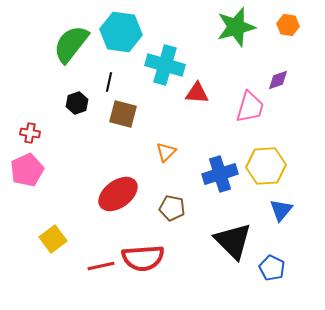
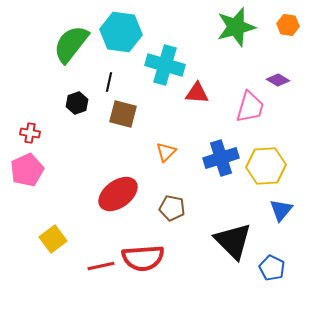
purple diamond: rotated 50 degrees clockwise
blue cross: moved 1 px right, 16 px up
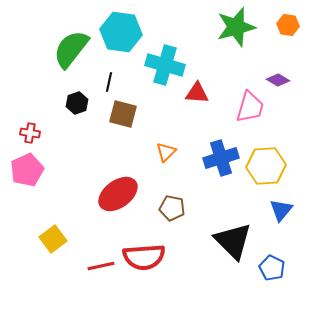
green semicircle: moved 5 px down
red semicircle: moved 1 px right, 1 px up
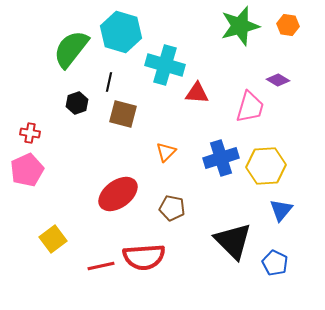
green star: moved 4 px right, 1 px up
cyan hexagon: rotated 9 degrees clockwise
blue pentagon: moved 3 px right, 5 px up
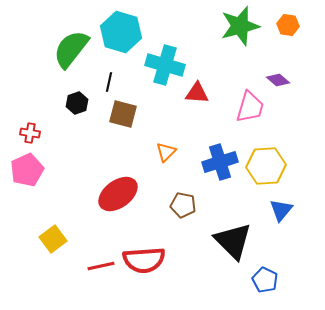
purple diamond: rotated 10 degrees clockwise
blue cross: moved 1 px left, 4 px down
brown pentagon: moved 11 px right, 3 px up
red semicircle: moved 3 px down
blue pentagon: moved 10 px left, 17 px down
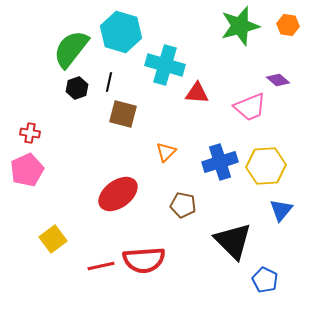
black hexagon: moved 15 px up
pink trapezoid: rotated 52 degrees clockwise
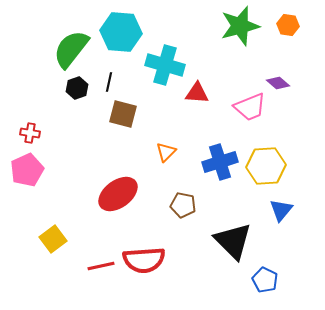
cyan hexagon: rotated 12 degrees counterclockwise
purple diamond: moved 3 px down
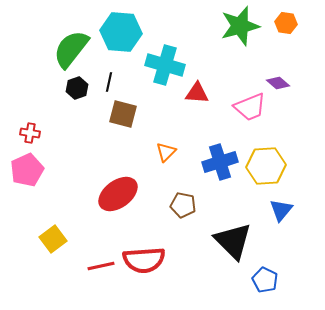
orange hexagon: moved 2 px left, 2 px up
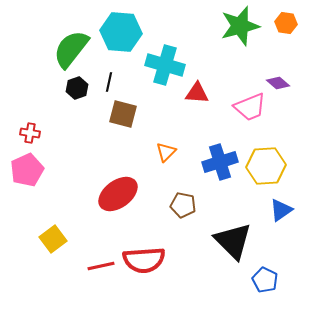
blue triangle: rotated 15 degrees clockwise
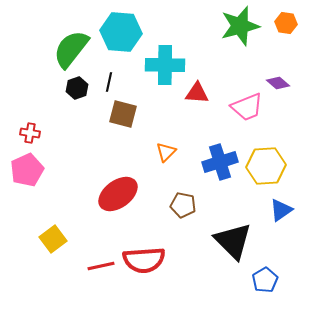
cyan cross: rotated 15 degrees counterclockwise
pink trapezoid: moved 3 px left
blue pentagon: rotated 15 degrees clockwise
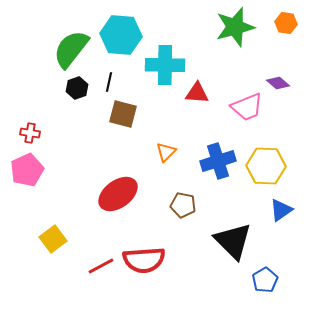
green star: moved 5 px left, 1 px down
cyan hexagon: moved 3 px down
blue cross: moved 2 px left, 1 px up
yellow hexagon: rotated 6 degrees clockwise
red line: rotated 16 degrees counterclockwise
